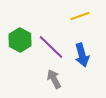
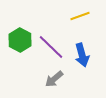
gray arrow: rotated 102 degrees counterclockwise
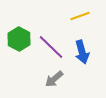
green hexagon: moved 1 px left, 1 px up
blue arrow: moved 3 px up
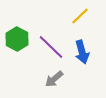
yellow line: rotated 24 degrees counterclockwise
green hexagon: moved 2 px left
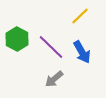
blue arrow: rotated 15 degrees counterclockwise
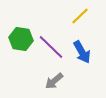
green hexagon: moved 4 px right; rotated 20 degrees counterclockwise
gray arrow: moved 2 px down
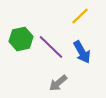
green hexagon: rotated 20 degrees counterclockwise
gray arrow: moved 4 px right, 2 px down
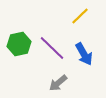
green hexagon: moved 2 px left, 5 px down
purple line: moved 1 px right, 1 px down
blue arrow: moved 2 px right, 2 px down
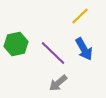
green hexagon: moved 3 px left
purple line: moved 1 px right, 5 px down
blue arrow: moved 5 px up
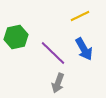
yellow line: rotated 18 degrees clockwise
green hexagon: moved 7 px up
gray arrow: rotated 30 degrees counterclockwise
